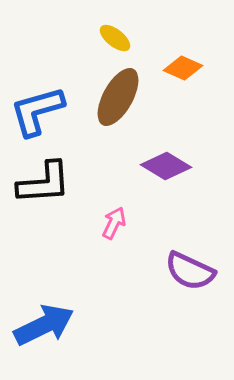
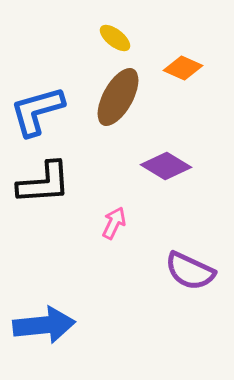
blue arrow: rotated 20 degrees clockwise
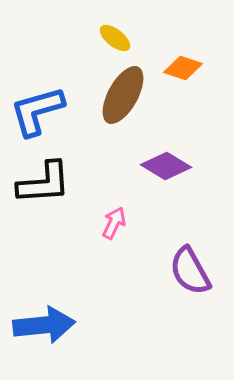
orange diamond: rotated 6 degrees counterclockwise
brown ellipse: moved 5 px right, 2 px up
purple semicircle: rotated 36 degrees clockwise
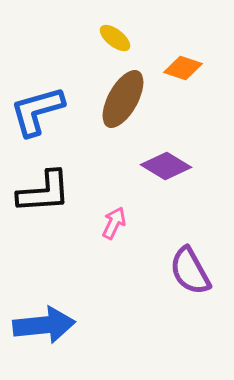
brown ellipse: moved 4 px down
black L-shape: moved 9 px down
